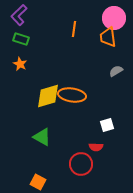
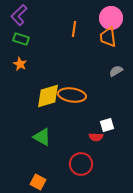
pink circle: moved 3 px left
red semicircle: moved 10 px up
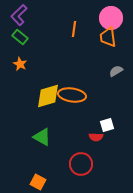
green rectangle: moved 1 px left, 2 px up; rotated 21 degrees clockwise
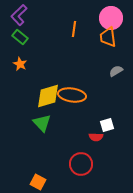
green triangle: moved 14 px up; rotated 18 degrees clockwise
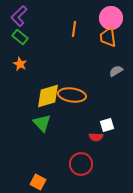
purple L-shape: moved 1 px down
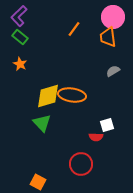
pink circle: moved 2 px right, 1 px up
orange line: rotated 28 degrees clockwise
gray semicircle: moved 3 px left
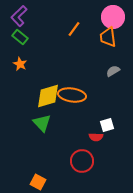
red circle: moved 1 px right, 3 px up
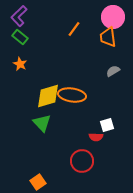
orange square: rotated 28 degrees clockwise
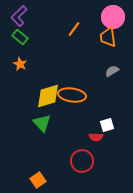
gray semicircle: moved 1 px left
orange square: moved 2 px up
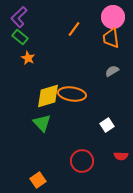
purple L-shape: moved 1 px down
orange trapezoid: moved 3 px right, 1 px down
orange star: moved 8 px right, 6 px up
orange ellipse: moved 1 px up
white square: rotated 16 degrees counterclockwise
red semicircle: moved 25 px right, 19 px down
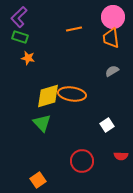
orange line: rotated 42 degrees clockwise
green rectangle: rotated 21 degrees counterclockwise
orange star: rotated 16 degrees counterclockwise
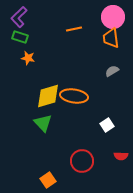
orange ellipse: moved 2 px right, 2 px down
green triangle: moved 1 px right
orange square: moved 10 px right
